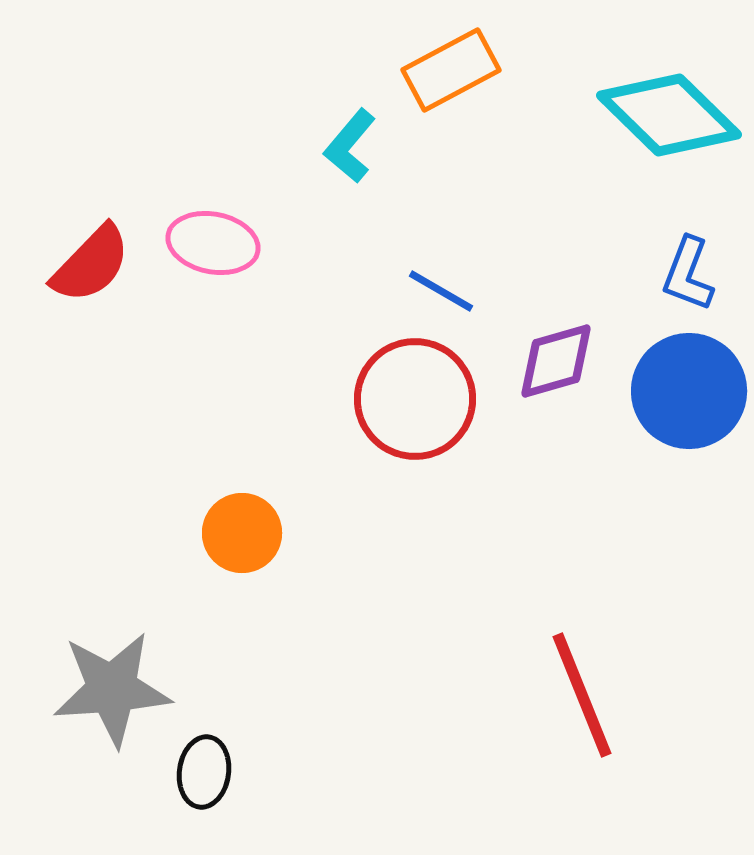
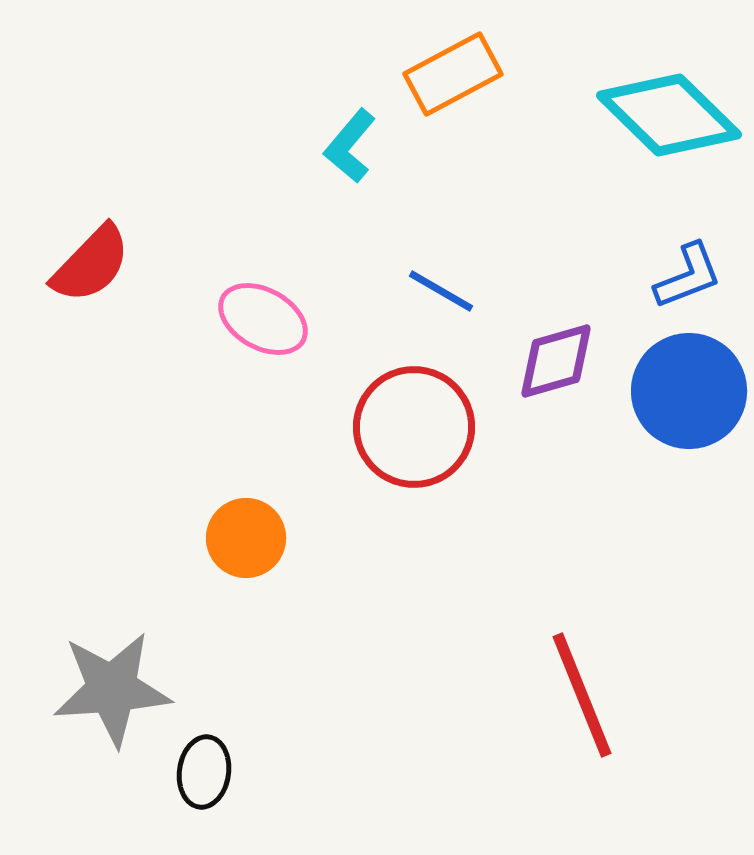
orange rectangle: moved 2 px right, 4 px down
pink ellipse: moved 50 px right, 76 px down; rotated 18 degrees clockwise
blue L-shape: moved 2 px down; rotated 132 degrees counterclockwise
red circle: moved 1 px left, 28 px down
orange circle: moved 4 px right, 5 px down
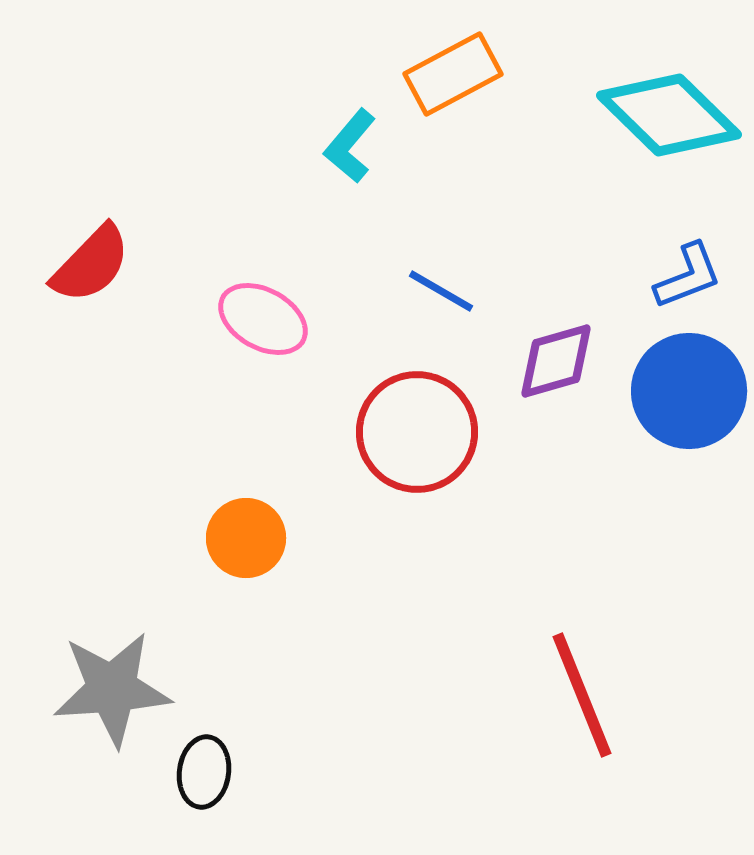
red circle: moved 3 px right, 5 px down
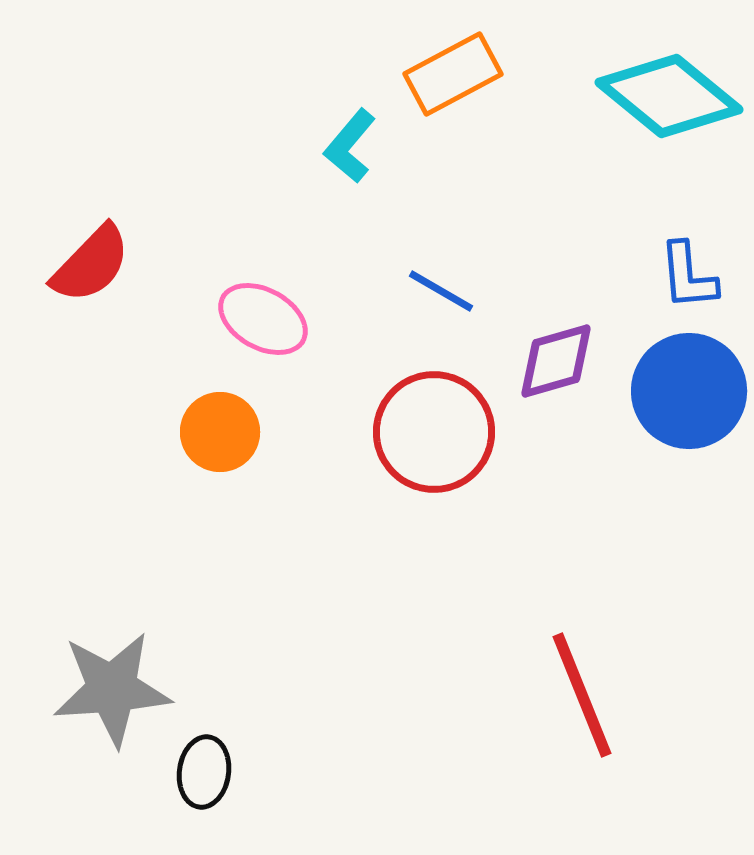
cyan diamond: moved 19 px up; rotated 5 degrees counterclockwise
blue L-shape: rotated 106 degrees clockwise
red circle: moved 17 px right
orange circle: moved 26 px left, 106 px up
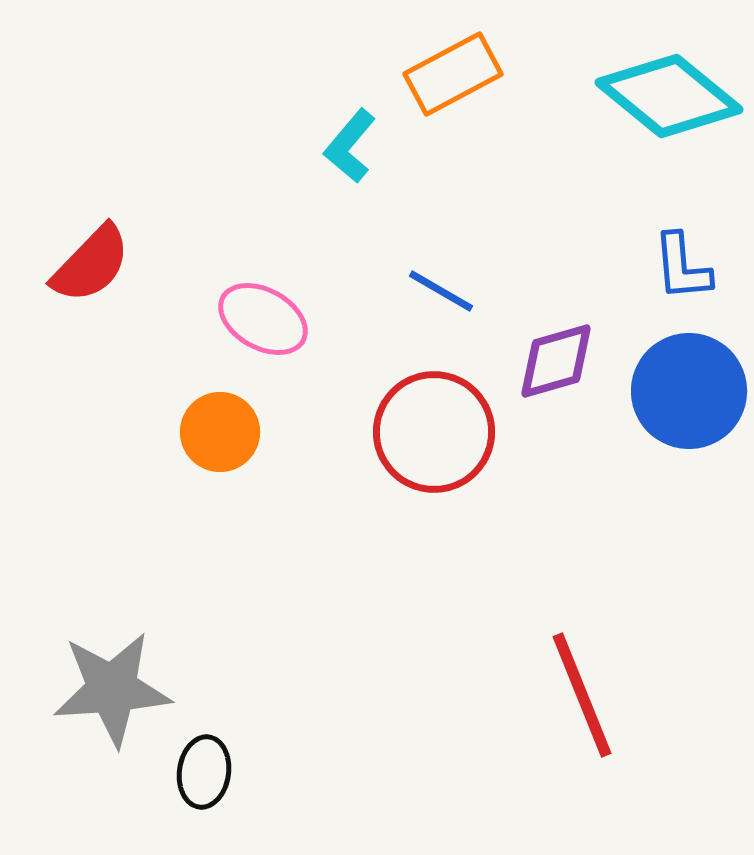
blue L-shape: moved 6 px left, 9 px up
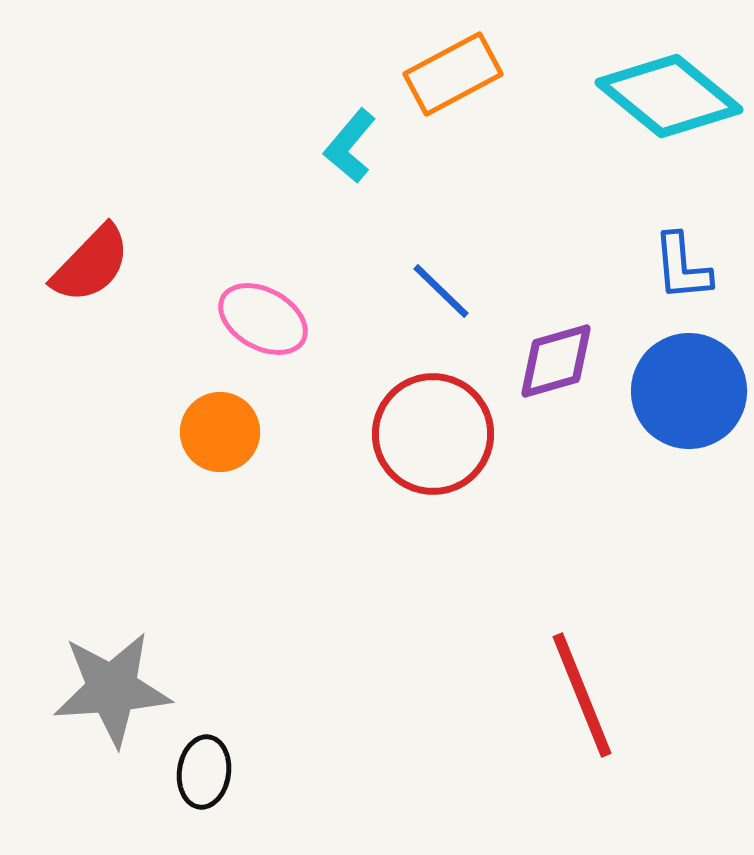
blue line: rotated 14 degrees clockwise
red circle: moved 1 px left, 2 px down
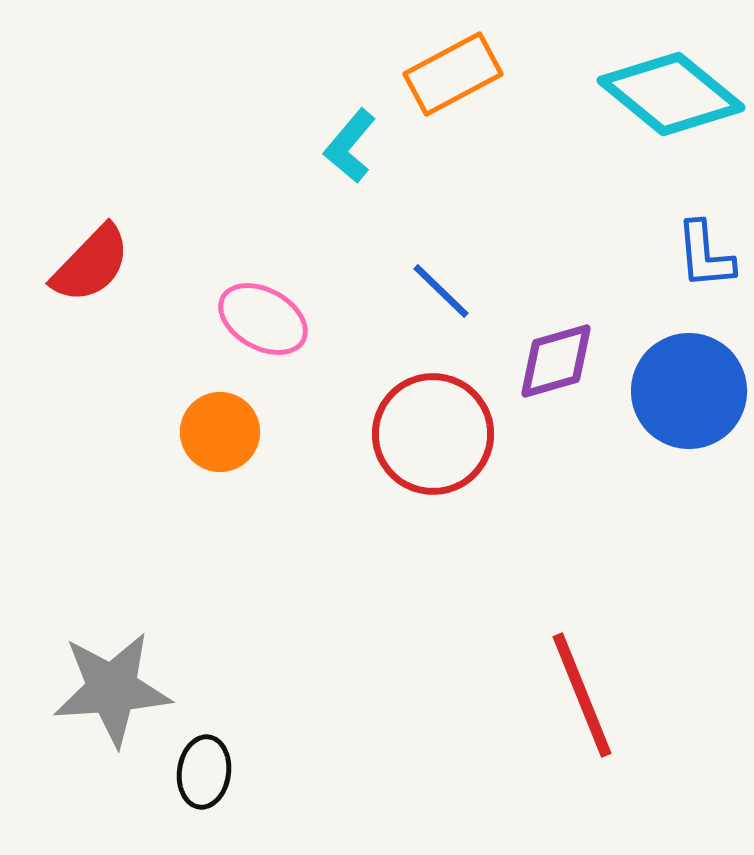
cyan diamond: moved 2 px right, 2 px up
blue L-shape: moved 23 px right, 12 px up
